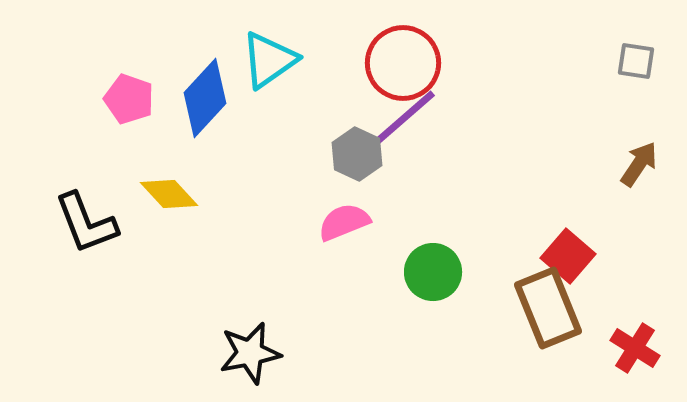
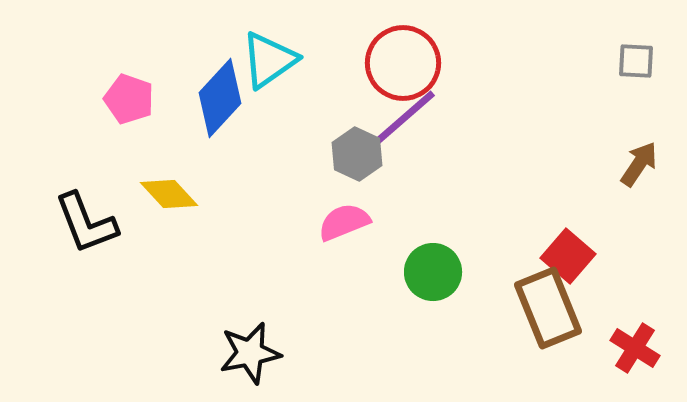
gray square: rotated 6 degrees counterclockwise
blue diamond: moved 15 px right
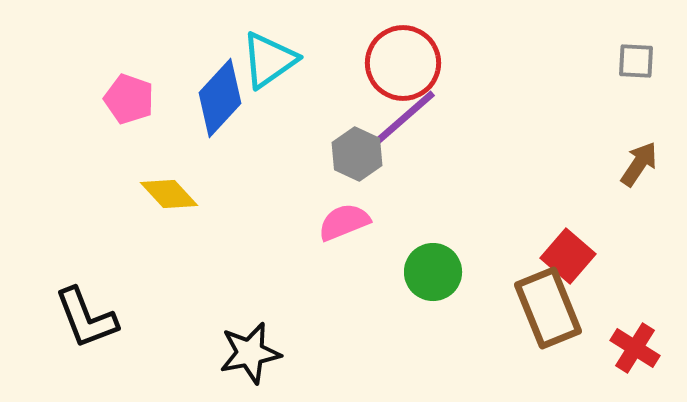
black L-shape: moved 95 px down
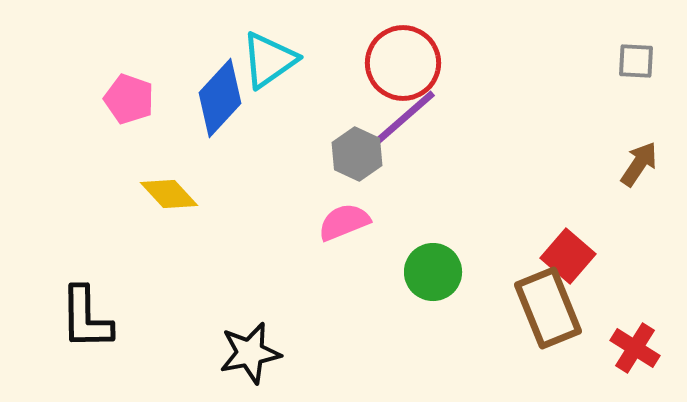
black L-shape: rotated 20 degrees clockwise
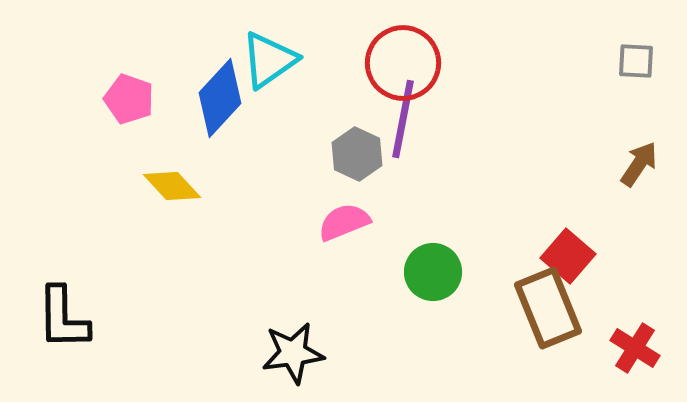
purple line: rotated 38 degrees counterclockwise
yellow diamond: moved 3 px right, 8 px up
black L-shape: moved 23 px left
black star: moved 43 px right; rotated 4 degrees clockwise
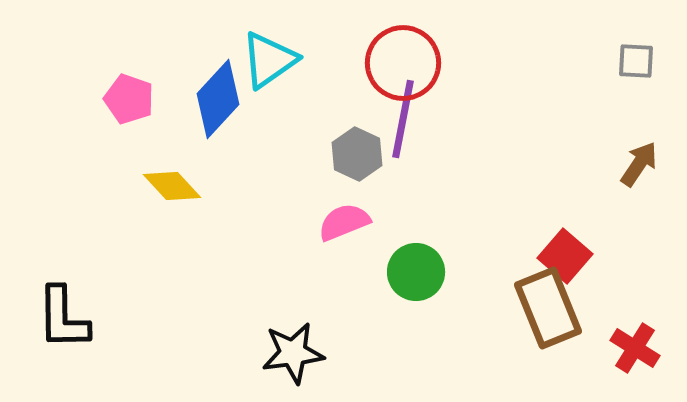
blue diamond: moved 2 px left, 1 px down
red square: moved 3 px left
green circle: moved 17 px left
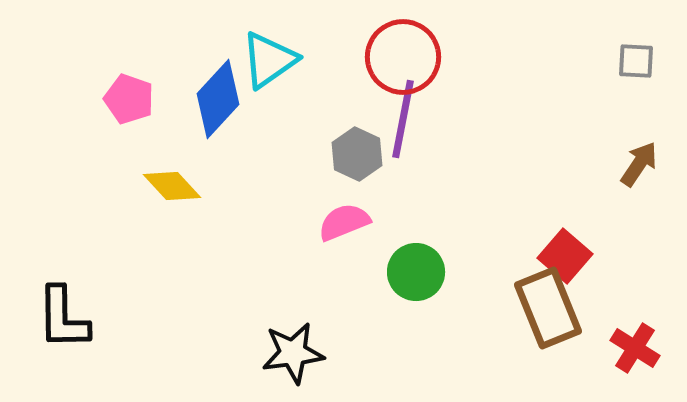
red circle: moved 6 px up
